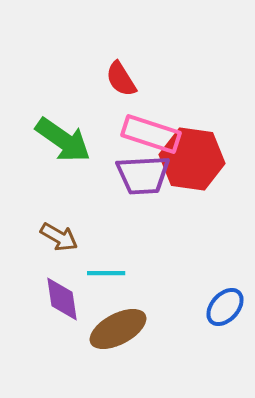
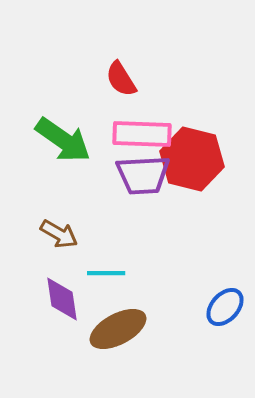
pink rectangle: moved 9 px left; rotated 16 degrees counterclockwise
red hexagon: rotated 6 degrees clockwise
brown arrow: moved 3 px up
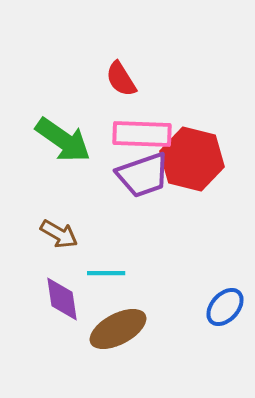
purple trapezoid: rotated 16 degrees counterclockwise
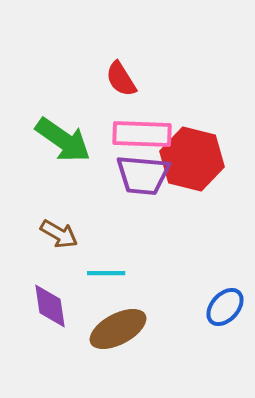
purple trapezoid: rotated 24 degrees clockwise
purple diamond: moved 12 px left, 7 px down
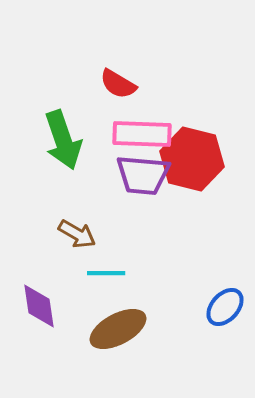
red semicircle: moved 3 px left, 5 px down; rotated 27 degrees counterclockwise
green arrow: rotated 36 degrees clockwise
brown arrow: moved 18 px right
purple diamond: moved 11 px left
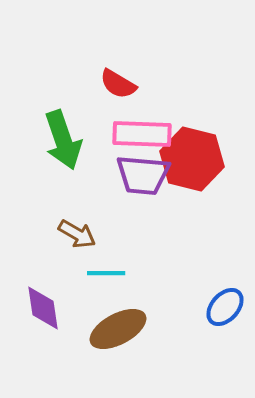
purple diamond: moved 4 px right, 2 px down
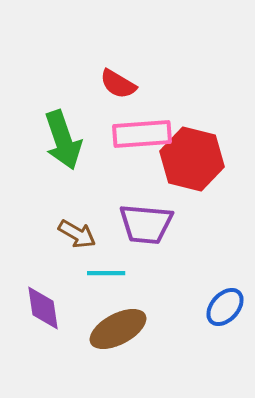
pink rectangle: rotated 6 degrees counterclockwise
purple trapezoid: moved 3 px right, 49 px down
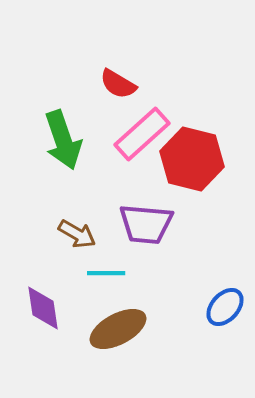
pink rectangle: rotated 38 degrees counterclockwise
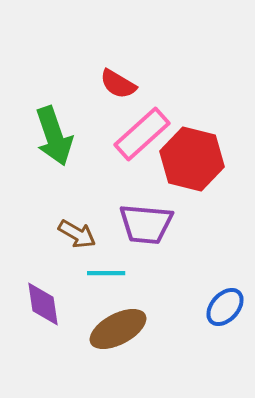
green arrow: moved 9 px left, 4 px up
purple diamond: moved 4 px up
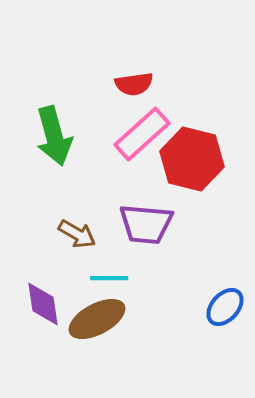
red semicircle: moved 16 px right; rotated 39 degrees counterclockwise
green arrow: rotated 4 degrees clockwise
cyan line: moved 3 px right, 5 px down
brown ellipse: moved 21 px left, 10 px up
